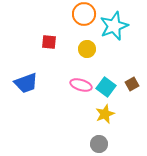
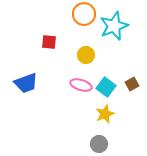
yellow circle: moved 1 px left, 6 px down
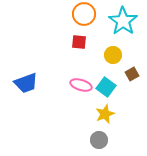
cyan star: moved 9 px right, 5 px up; rotated 16 degrees counterclockwise
red square: moved 30 px right
yellow circle: moved 27 px right
brown square: moved 10 px up
gray circle: moved 4 px up
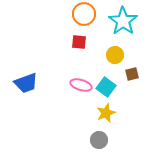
yellow circle: moved 2 px right
brown square: rotated 16 degrees clockwise
yellow star: moved 1 px right, 1 px up
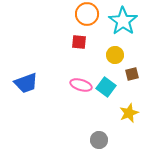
orange circle: moved 3 px right
yellow star: moved 23 px right
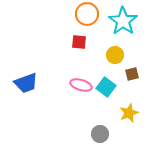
gray circle: moved 1 px right, 6 px up
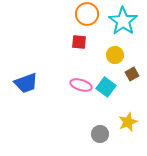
brown square: rotated 16 degrees counterclockwise
yellow star: moved 1 px left, 9 px down
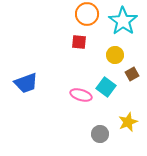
pink ellipse: moved 10 px down
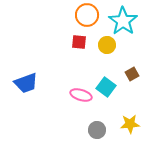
orange circle: moved 1 px down
yellow circle: moved 8 px left, 10 px up
yellow star: moved 2 px right, 2 px down; rotated 18 degrees clockwise
gray circle: moved 3 px left, 4 px up
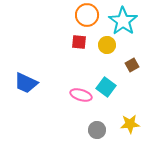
brown square: moved 9 px up
blue trapezoid: rotated 45 degrees clockwise
